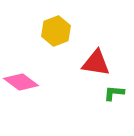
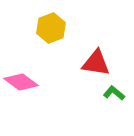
yellow hexagon: moved 5 px left, 3 px up
green L-shape: rotated 35 degrees clockwise
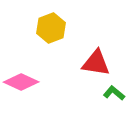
pink diamond: rotated 12 degrees counterclockwise
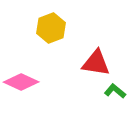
green L-shape: moved 1 px right, 2 px up
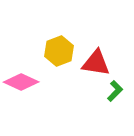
yellow hexagon: moved 8 px right, 23 px down
green L-shape: rotated 95 degrees clockwise
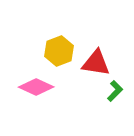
pink diamond: moved 15 px right, 5 px down
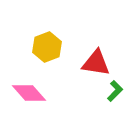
yellow hexagon: moved 12 px left, 4 px up
pink diamond: moved 7 px left, 6 px down; rotated 24 degrees clockwise
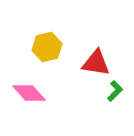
yellow hexagon: rotated 8 degrees clockwise
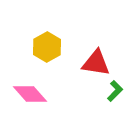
yellow hexagon: rotated 16 degrees counterclockwise
pink diamond: moved 1 px right, 1 px down
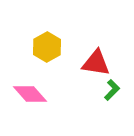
green L-shape: moved 3 px left, 1 px up
